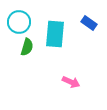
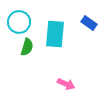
pink arrow: moved 5 px left, 2 px down
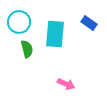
green semicircle: moved 2 px down; rotated 30 degrees counterclockwise
